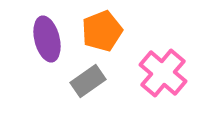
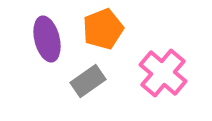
orange pentagon: moved 1 px right, 2 px up
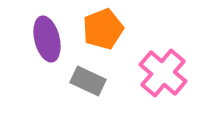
gray rectangle: rotated 60 degrees clockwise
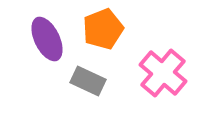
purple ellipse: rotated 12 degrees counterclockwise
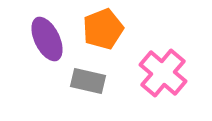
gray rectangle: rotated 12 degrees counterclockwise
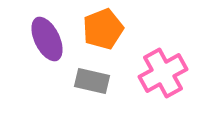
pink cross: rotated 21 degrees clockwise
gray rectangle: moved 4 px right
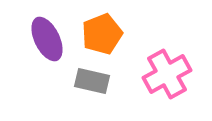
orange pentagon: moved 1 px left, 5 px down
pink cross: moved 4 px right, 1 px down
